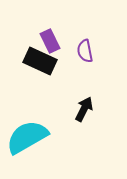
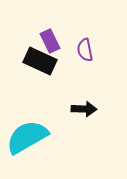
purple semicircle: moved 1 px up
black arrow: rotated 65 degrees clockwise
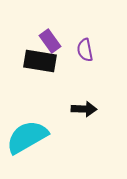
purple rectangle: rotated 10 degrees counterclockwise
black rectangle: rotated 16 degrees counterclockwise
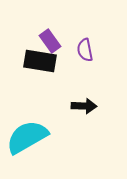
black arrow: moved 3 px up
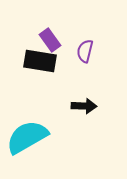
purple rectangle: moved 1 px up
purple semicircle: moved 1 px down; rotated 25 degrees clockwise
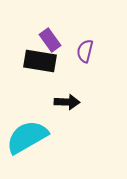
black arrow: moved 17 px left, 4 px up
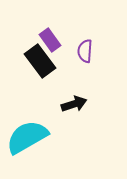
purple semicircle: rotated 10 degrees counterclockwise
black rectangle: rotated 44 degrees clockwise
black arrow: moved 7 px right, 2 px down; rotated 20 degrees counterclockwise
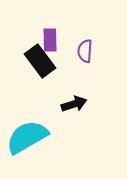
purple rectangle: rotated 35 degrees clockwise
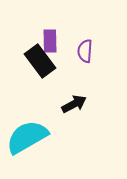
purple rectangle: moved 1 px down
black arrow: rotated 10 degrees counterclockwise
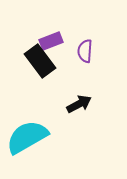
purple rectangle: moved 1 px right; rotated 70 degrees clockwise
black arrow: moved 5 px right
